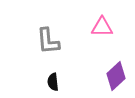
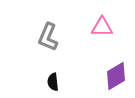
gray L-shape: moved 4 px up; rotated 28 degrees clockwise
purple diamond: rotated 12 degrees clockwise
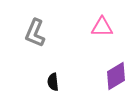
gray L-shape: moved 13 px left, 4 px up
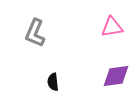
pink triangle: moved 10 px right; rotated 10 degrees counterclockwise
purple diamond: rotated 24 degrees clockwise
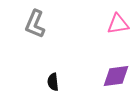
pink triangle: moved 6 px right, 3 px up
gray L-shape: moved 9 px up
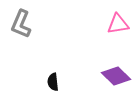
gray L-shape: moved 14 px left
purple diamond: rotated 52 degrees clockwise
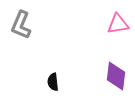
gray L-shape: moved 1 px down
purple diamond: rotated 52 degrees clockwise
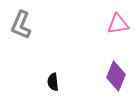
purple diamond: rotated 16 degrees clockwise
